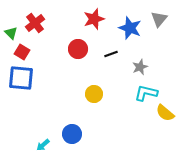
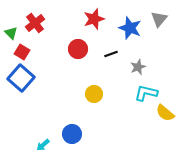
gray star: moved 2 px left
blue square: rotated 36 degrees clockwise
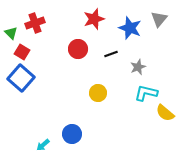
red cross: rotated 18 degrees clockwise
yellow circle: moved 4 px right, 1 px up
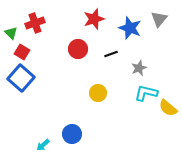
gray star: moved 1 px right, 1 px down
yellow semicircle: moved 3 px right, 5 px up
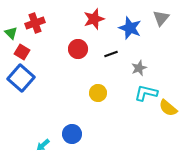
gray triangle: moved 2 px right, 1 px up
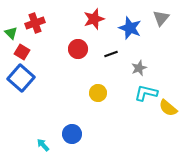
cyan arrow: rotated 88 degrees clockwise
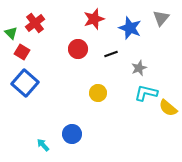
red cross: rotated 18 degrees counterclockwise
blue square: moved 4 px right, 5 px down
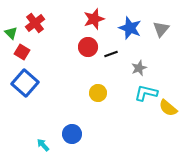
gray triangle: moved 11 px down
red circle: moved 10 px right, 2 px up
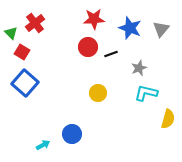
red star: rotated 15 degrees clockwise
yellow semicircle: moved 11 px down; rotated 114 degrees counterclockwise
cyan arrow: rotated 104 degrees clockwise
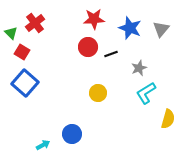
cyan L-shape: rotated 45 degrees counterclockwise
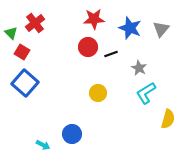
gray star: rotated 21 degrees counterclockwise
cyan arrow: rotated 56 degrees clockwise
